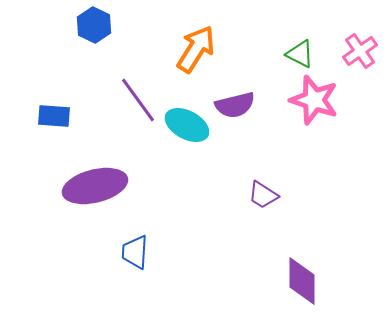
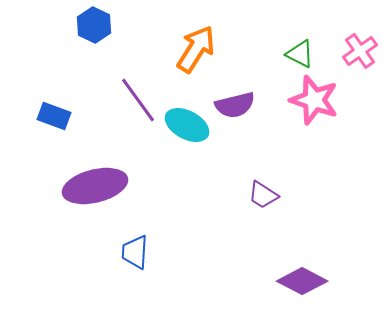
blue rectangle: rotated 16 degrees clockwise
purple diamond: rotated 63 degrees counterclockwise
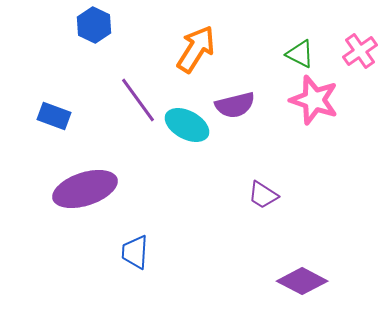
purple ellipse: moved 10 px left, 3 px down; rotated 4 degrees counterclockwise
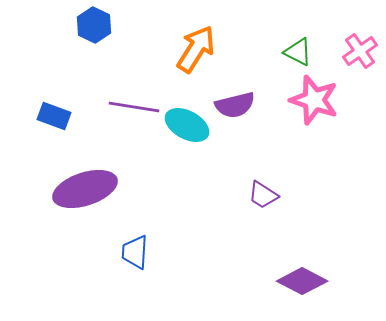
green triangle: moved 2 px left, 2 px up
purple line: moved 4 px left, 7 px down; rotated 45 degrees counterclockwise
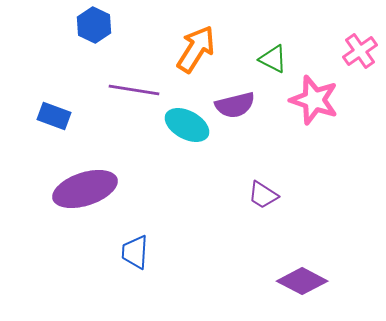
green triangle: moved 25 px left, 7 px down
purple line: moved 17 px up
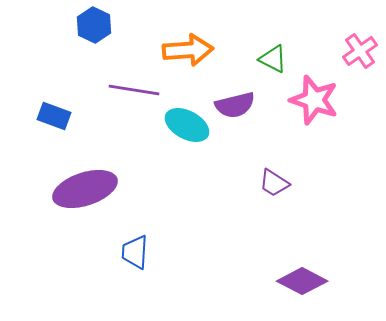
orange arrow: moved 8 px left, 1 px down; rotated 54 degrees clockwise
purple trapezoid: moved 11 px right, 12 px up
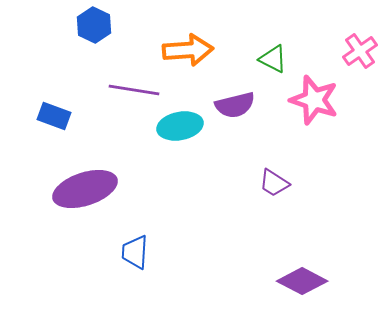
cyan ellipse: moved 7 px left, 1 px down; rotated 39 degrees counterclockwise
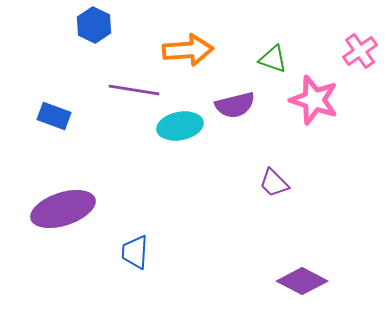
green triangle: rotated 8 degrees counterclockwise
purple trapezoid: rotated 12 degrees clockwise
purple ellipse: moved 22 px left, 20 px down
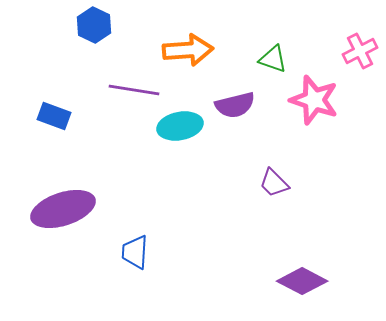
pink cross: rotated 8 degrees clockwise
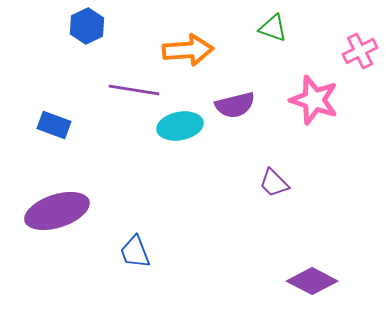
blue hexagon: moved 7 px left, 1 px down; rotated 8 degrees clockwise
green triangle: moved 31 px up
blue rectangle: moved 9 px down
purple ellipse: moved 6 px left, 2 px down
blue trapezoid: rotated 24 degrees counterclockwise
purple diamond: moved 10 px right
